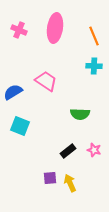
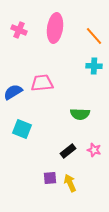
orange line: rotated 18 degrees counterclockwise
pink trapezoid: moved 4 px left, 2 px down; rotated 40 degrees counterclockwise
cyan square: moved 2 px right, 3 px down
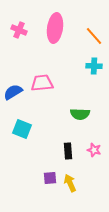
black rectangle: rotated 56 degrees counterclockwise
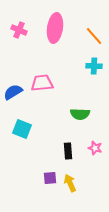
pink star: moved 1 px right, 2 px up
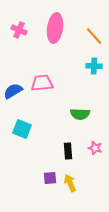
blue semicircle: moved 1 px up
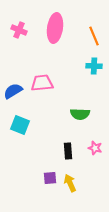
orange line: rotated 18 degrees clockwise
cyan square: moved 2 px left, 4 px up
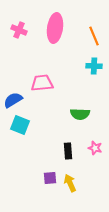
blue semicircle: moved 9 px down
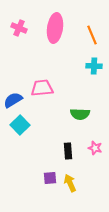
pink cross: moved 2 px up
orange line: moved 2 px left, 1 px up
pink trapezoid: moved 5 px down
cyan square: rotated 24 degrees clockwise
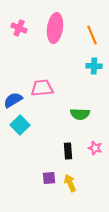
purple square: moved 1 px left
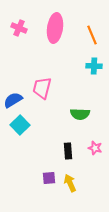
pink trapezoid: rotated 70 degrees counterclockwise
